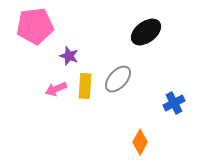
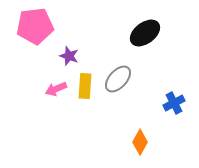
black ellipse: moved 1 px left, 1 px down
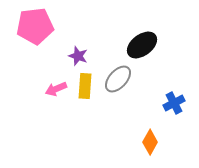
black ellipse: moved 3 px left, 12 px down
purple star: moved 9 px right
orange diamond: moved 10 px right
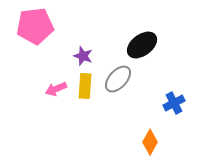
purple star: moved 5 px right
